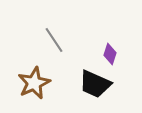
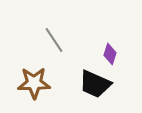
brown star: rotated 24 degrees clockwise
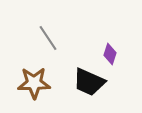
gray line: moved 6 px left, 2 px up
black trapezoid: moved 6 px left, 2 px up
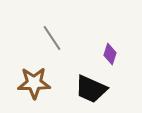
gray line: moved 4 px right
black trapezoid: moved 2 px right, 7 px down
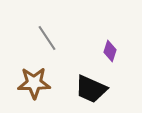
gray line: moved 5 px left
purple diamond: moved 3 px up
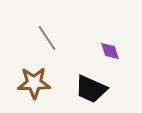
purple diamond: rotated 35 degrees counterclockwise
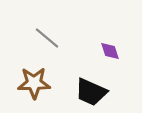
gray line: rotated 16 degrees counterclockwise
black trapezoid: moved 3 px down
